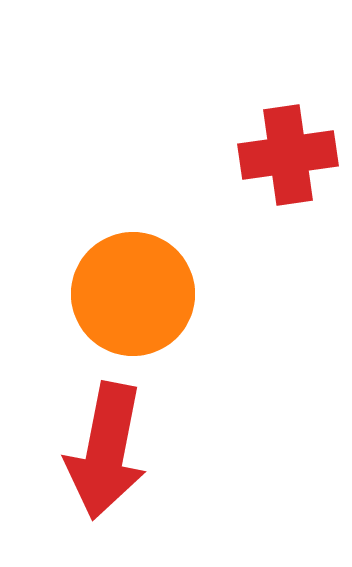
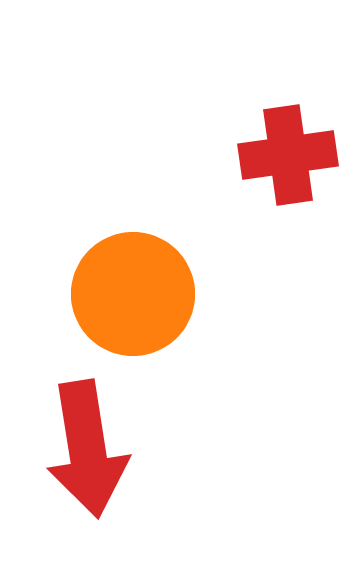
red arrow: moved 19 px left, 2 px up; rotated 20 degrees counterclockwise
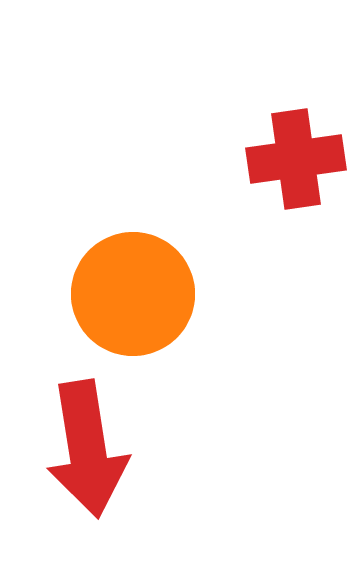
red cross: moved 8 px right, 4 px down
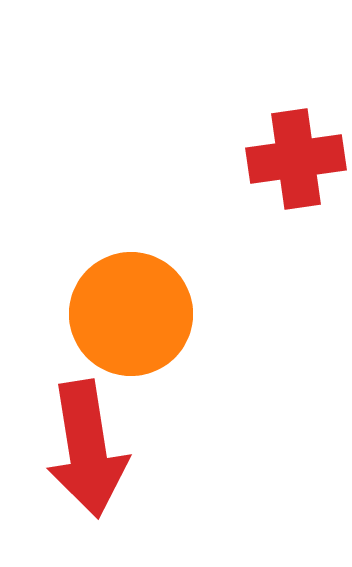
orange circle: moved 2 px left, 20 px down
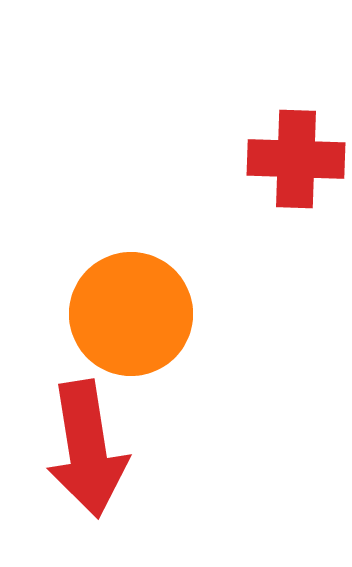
red cross: rotated 10 degrees clockwise
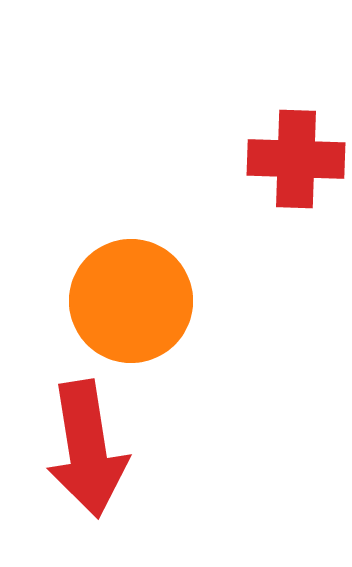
orange circle: moved 13 px up
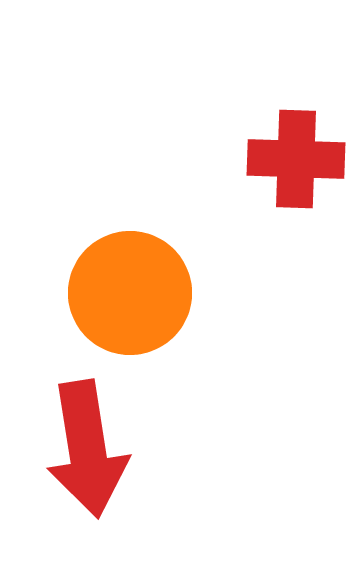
orange circle: moved 1 px left, 8 px up
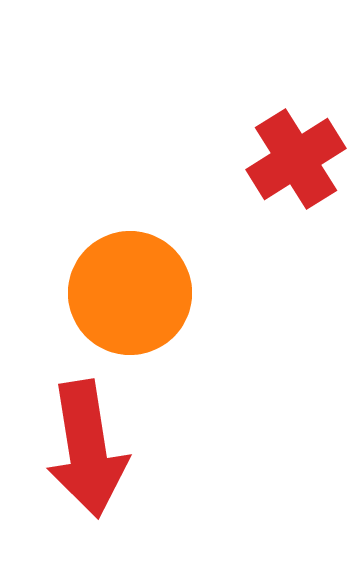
red cross: rotated 34 degrees counterclockwise
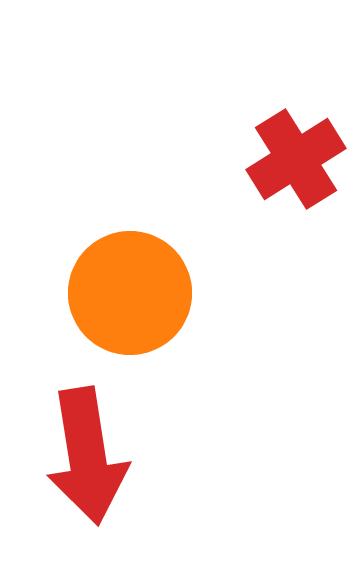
red arrow: moved 7 px down
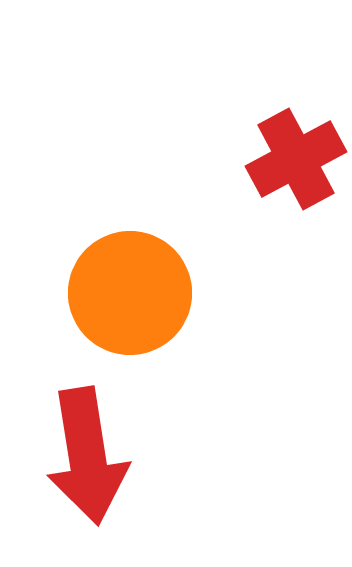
red cross: rotated 4 degrees clockwise
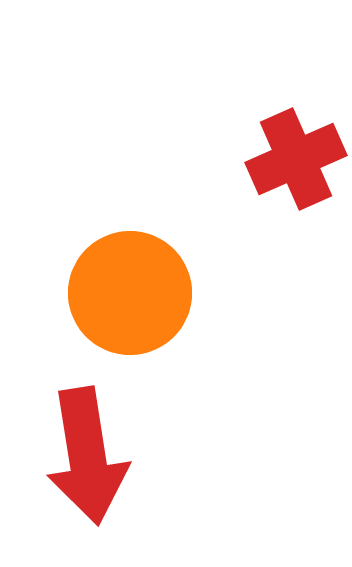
red cross: rotated 4 degrees clockwise
